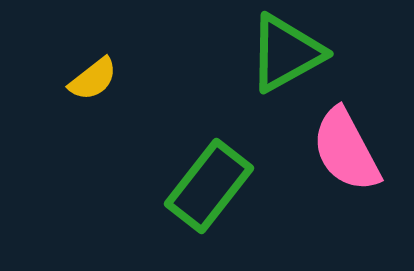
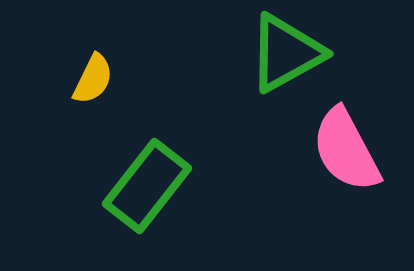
yellow semicircle: rotated 26 degrees counterclockwise
green rectangle: moved 62 px left
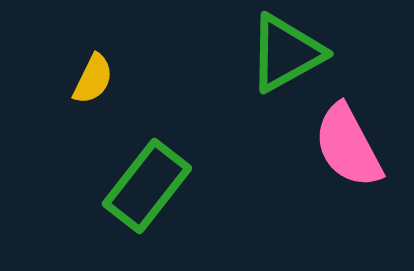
pink semicircle: moved 2 px right, 4 px up
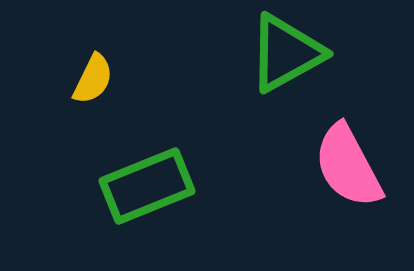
pink semicircle: moved 20 px down
green rectangle: rotated 30 degrees clockwise
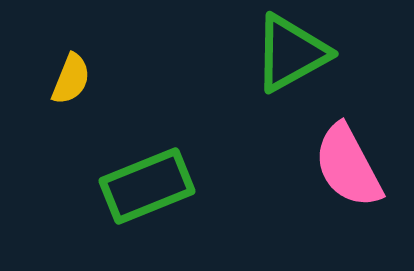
green triangle: moved 5 px right
yellow semicircle: moved 22 px left; rotated 4 degrees counterclockwise
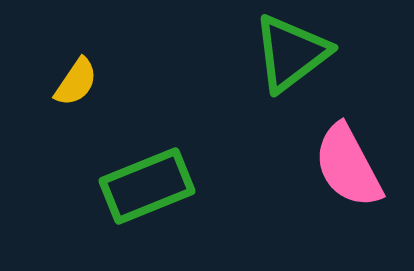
green triangle: rotated 8 degrees counterclockwise
yellow semicircle: moved 5 px right, 3 px down; rotated 12 degrees clockwise
